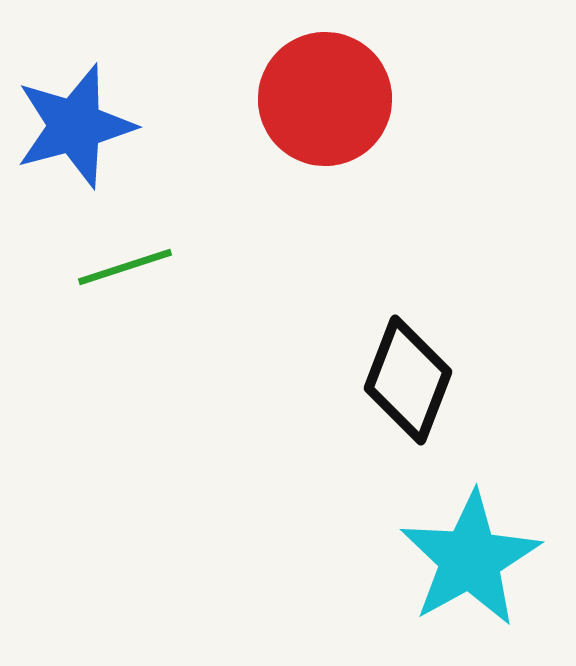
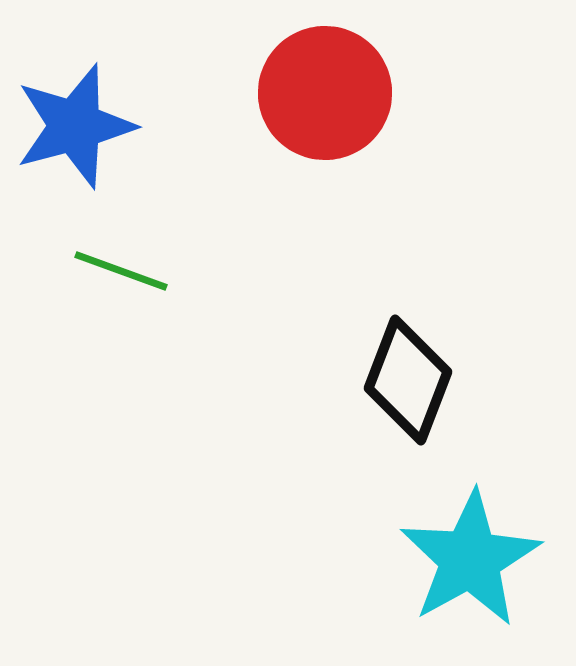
red circle: moved 6 px up
green line: moved 4 px left, 4 px down; rotated 38 degrees clockwise
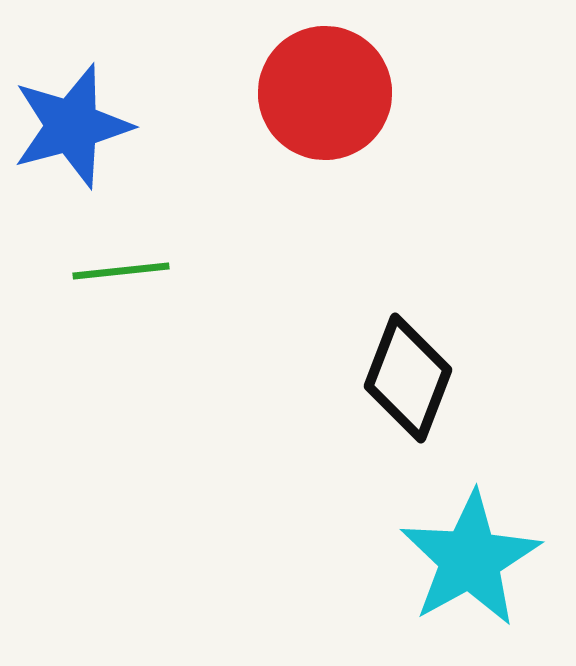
blue star: moved 3 px left
green line: rotated 26 degrees counterclockwise
black diamond: moved 2 px up
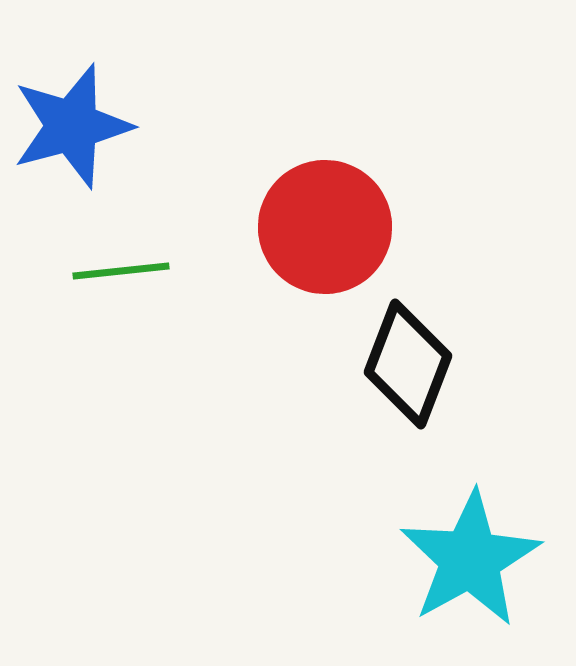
red circle: moved 134 px down
black diamond: moved 14 px up
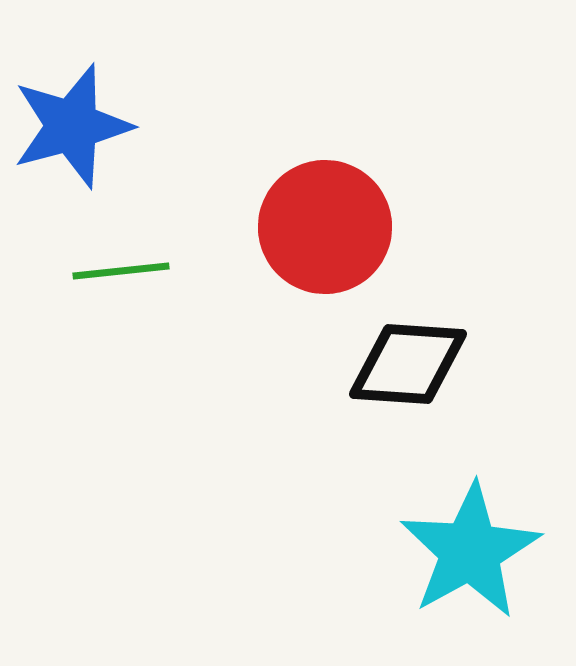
black diamond: rotated 73 degrees clockwise
cyan star: moved 8 px up
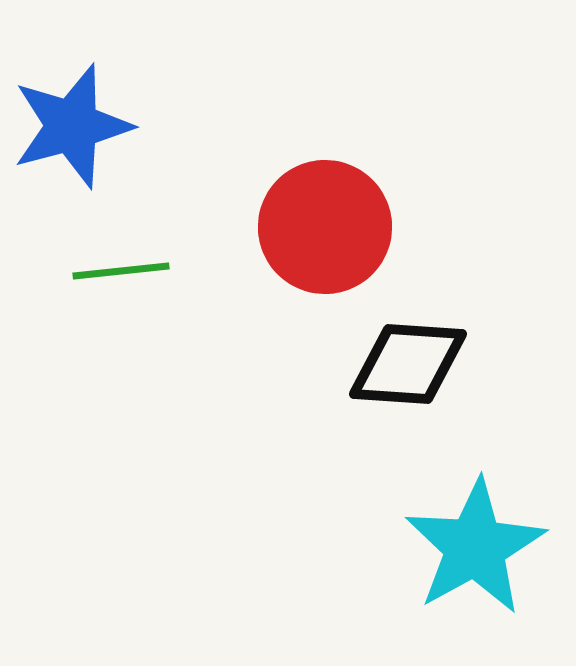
cyan star: moved 5 px right, 4 px up
